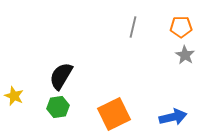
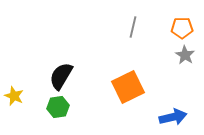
orange pentagon: moved 1 px right, 1 px down
orange square: moved 14 px right, 27 px up
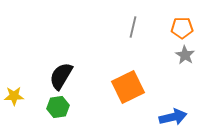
yellow star: rotated 24 degrees counterclockwise
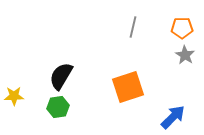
orange square: rotated 8 degrees clockwise
blue arrow: rotated 32 degrees counterclockwise
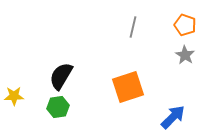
orange pentagon: moved 3 px right, 3 px up; rotated 20 degrees clockwise
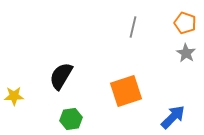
orange pentagon: moved 2 px up
gray star: moved 1 px right, 2 px up
orange square: moved 2 px left, 4 px down
green hexagon: moved 13 px right, 12 px down
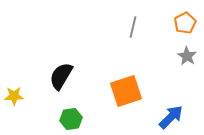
orange pentagon: rotated 25 degrees clockwise
gray star: moved 1 px right, 3 px down
blue arrow: moved 2 px left
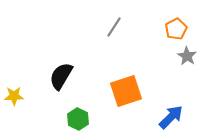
orange pentagon: moved 9 px left, 6 px down
gray line: moved 19 px left; rotated 20 degrees clockwise
green hexagon: moved 7 px right; rotated 25 degrees counterclockwise
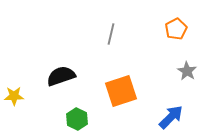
gray line: moved 3 px left, 7 px down; rotated 20 degrees counterclockwise
gray star: moved 15 px down
black semicircle: rotated 40 degrees clockwise
orange square: moved 5 px left
green hexagon: moved 1 px left
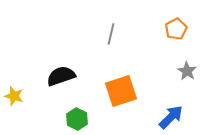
yellow star: rotated 18 degrees clockwise
